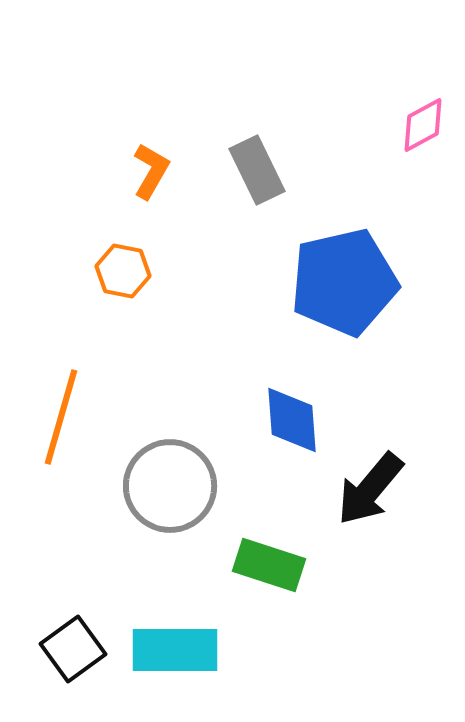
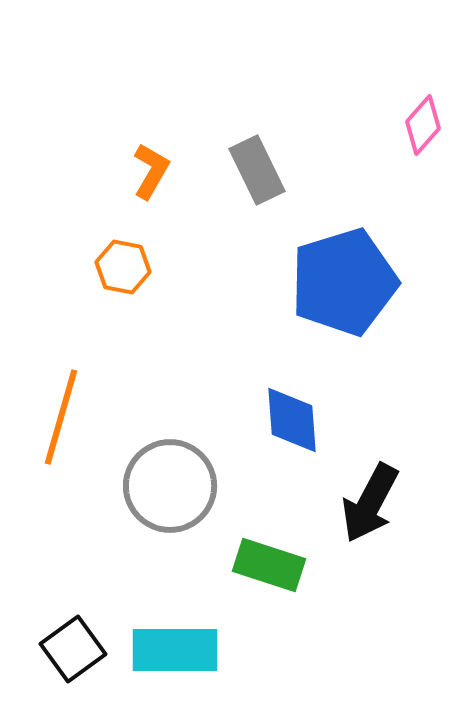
pink diamond: rotated 20 degrees counterclockwise
orange hexagon: moved 4 px up
blue pentagon: rotated 4 degrees counterclockwise
black arrow: moved 14 px down; rotated 12 degrees counterclockwise
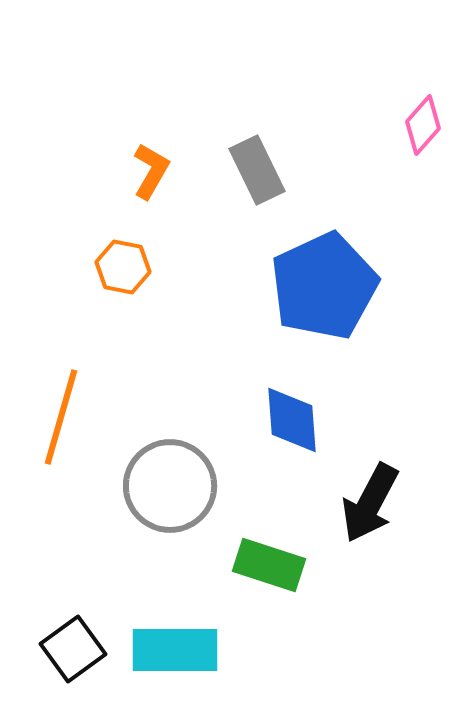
blue pentagon: moved 20 px left, 4 px down; rotated 8 degrees counterclockwise
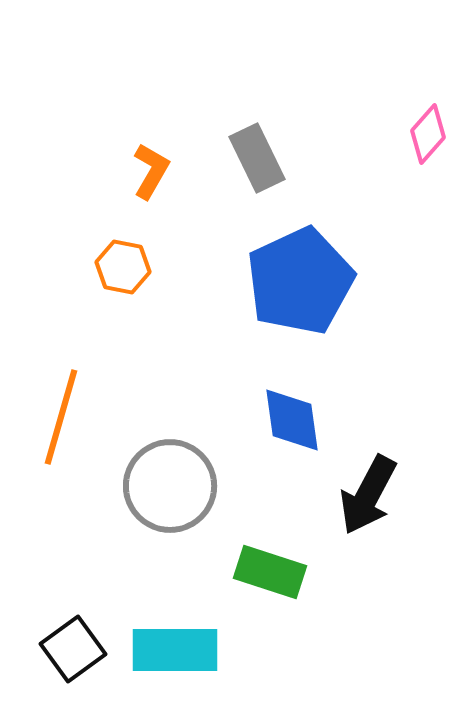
pink diamond: moved 5 px right, 9 px down
gray rectangle: moved 12 px up
blue pentagon: moved 24 px left, 5 px up
blue diamond: rotated 4 degrees counterclockwise
black arrow: moved 2 px left, 8 px up
green rectangle: moved 1 px right, 7 px down
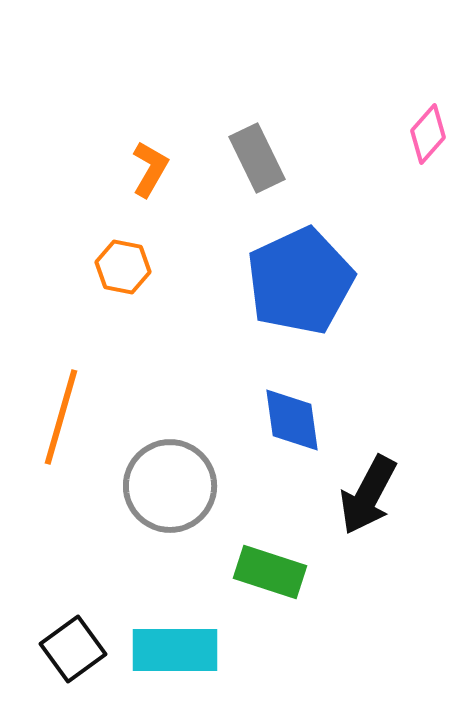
orange L-shape: moved 1 px left, 2 px up
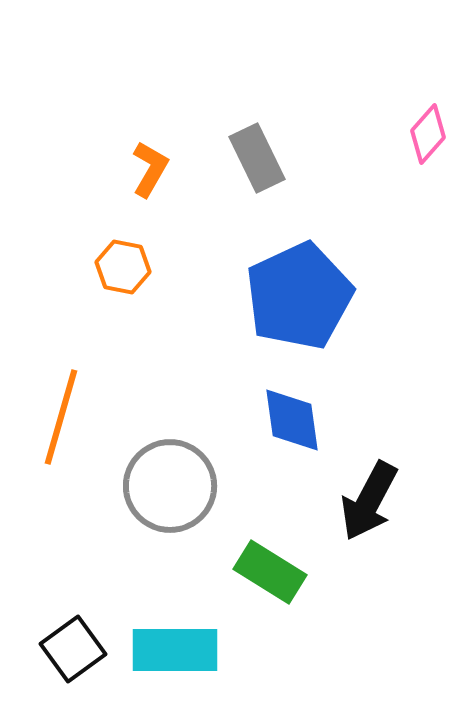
blue pentagon: moved 1 px left, 15 px down
black arrow: moved 1 px right, 6 px down
green rectangle: rotated 14 degrees clockwise
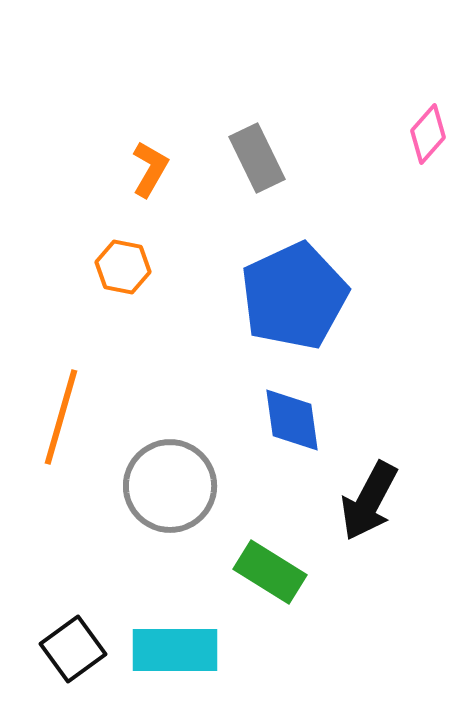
blue pentagon: moved 5 px left
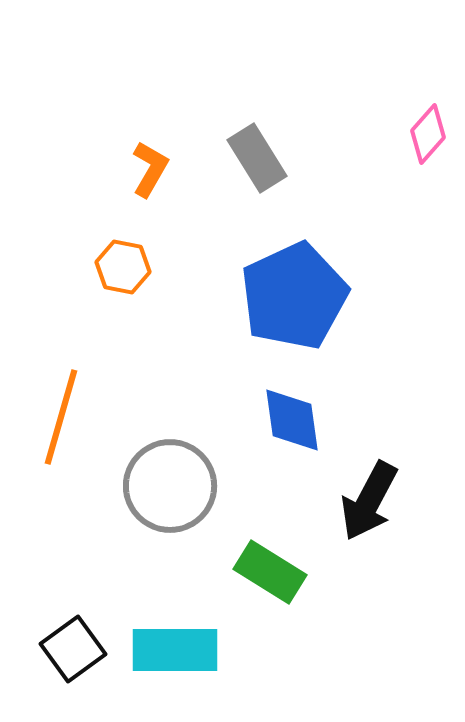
gray rectangle: rotated 6 degrees counterclockwise
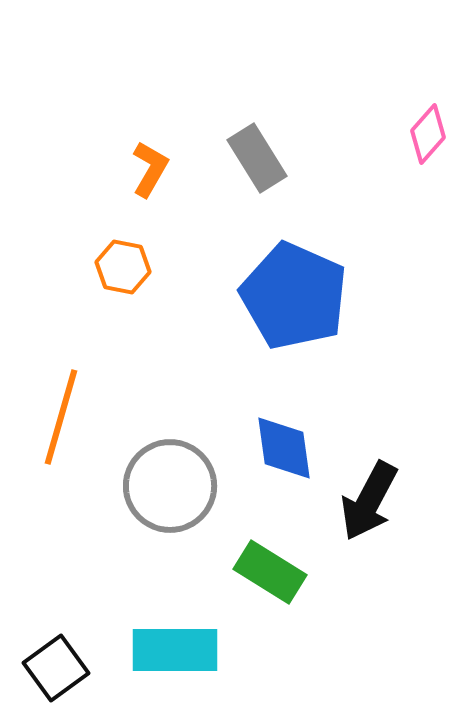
blue pentagon: rotated 23 degrees counterclockwise
blue diamond: moved 8 px left, 28 px down
black square: moved 17 px left, 19 px down
